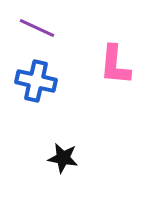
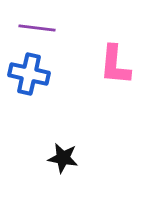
purple line: rotated 18 degrees counterclockwise
blue cross: moved 7 px left, 7 px up
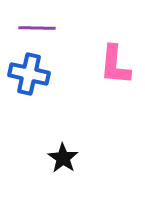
purple line: rotated 6 degrees counterclockwise
black star: rotated 24 degrees clockwise
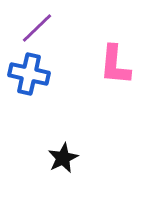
purple line: rotated 45 degrees counterclockwise
black star: rotated 12 degrees clockwise
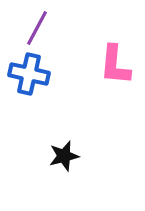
purple line: rotated 18 degrees counterclockwise
black star: moved 1 px right, 2 px up; rotated 12 degrees clockwise
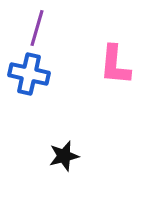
purple line: rotated 12 degrees counterclockwise
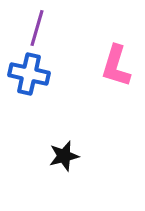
pink L-shape: moved 1 px right, 1 px down; rotated 12 degrees clockwise
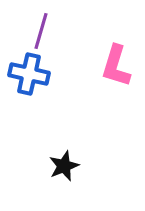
purple line: moved 4 px right, 3 px down
black star: moved 10 px down; rotated 8 degrees counterclockwise
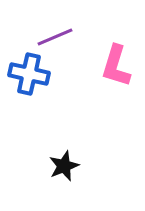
purple line: moved 14 px right, 6 px down; rotated 51 degrees clockwise
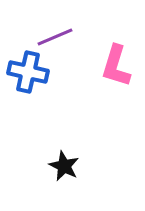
blue cross: moved 1 px left, 2 px up
black star: rotated 24 degrees counterclockwise
